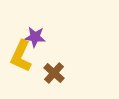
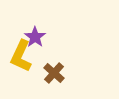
purple star: rotated 30 degrees clockwise
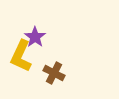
brown cross: rotated 15 degrees counterclockwise
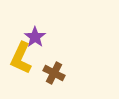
yellow L-shape: moved 2 px down
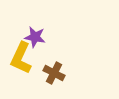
purple star: rotated 25 degrees counterclockwise
